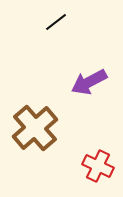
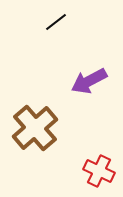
purple arrow: moved 1 px up
red cross: moved 1 px right, 5 px down
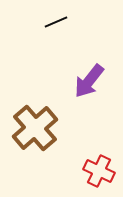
black line: rotated 15 degrees clockwise
purple arrow: rotated 24 degrees counterclockwise
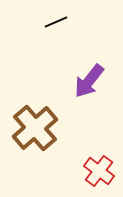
red cross: rotated 12 degrees clockwise
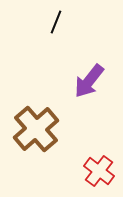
black line: rotated 45 degrees counterclockwise
brown cross: moved 1 px right, 1 px down
